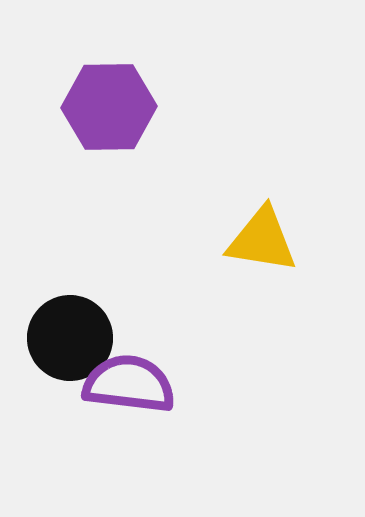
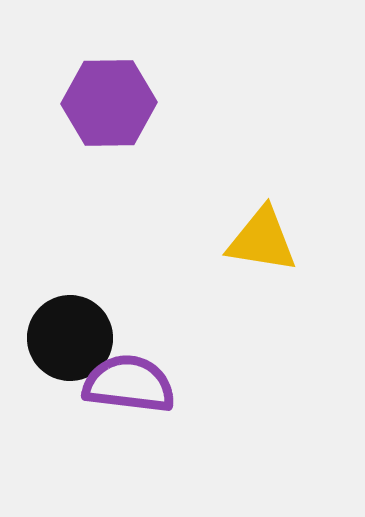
purple hexagon: moved 4 px up
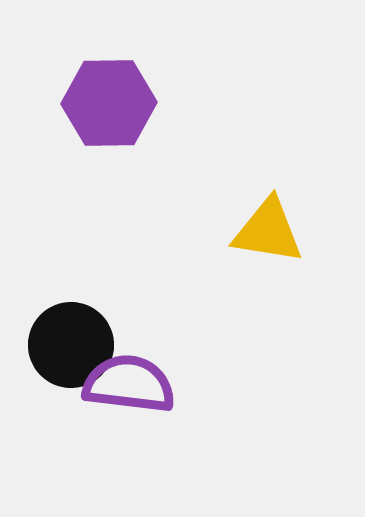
yellow triangle: moved 6 px right, 9 px up
black circle: moved 1 px right, 7 px down
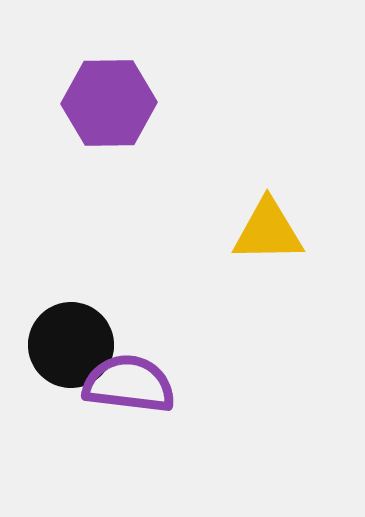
yellow triangle: rotated 10 degrees counterclockwise
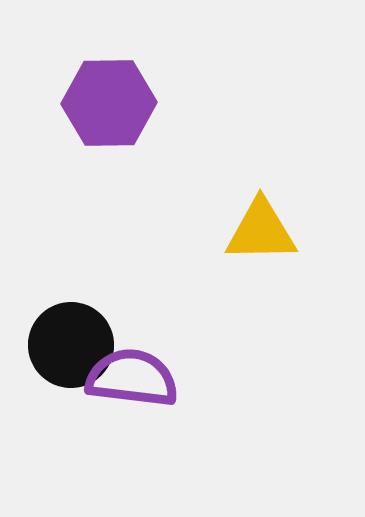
yellow triangle: moved 7 px left
purple semicircle: moved 3 px right, 6 px up
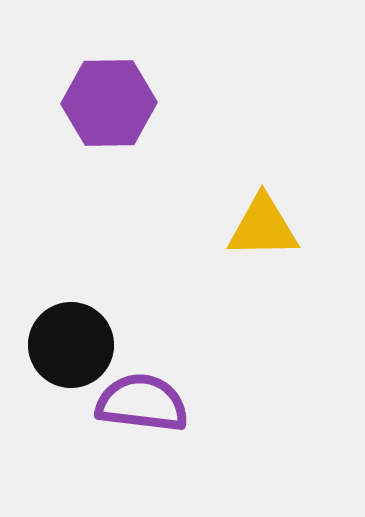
yellow triangle: moved 2 px right, 4 px up
purple semicircle: moved 10 px right, 25 px down
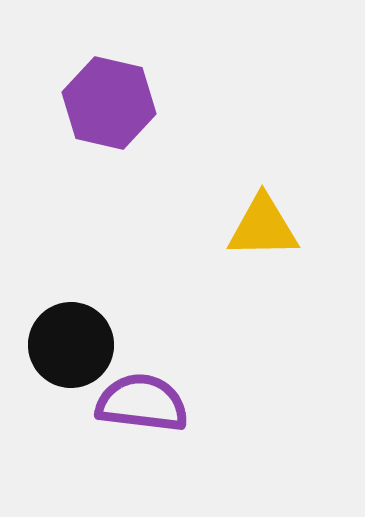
purple hexagon: rotated 14 degrees clockwise
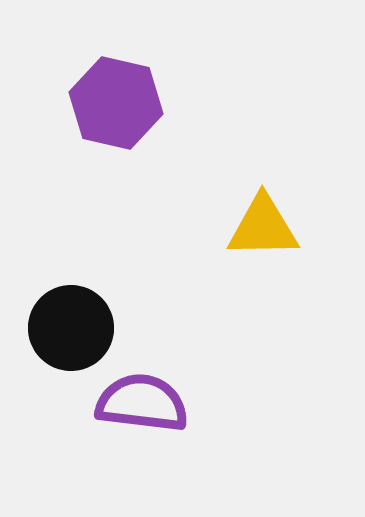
purple hexagon: moved 7 px right
black circle: moved 17 px up
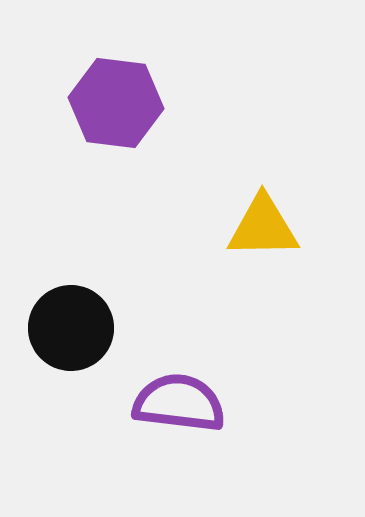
purple hexagon: rotated 6 degrees counterclockwise
purple semicircle: moved 37 px right
